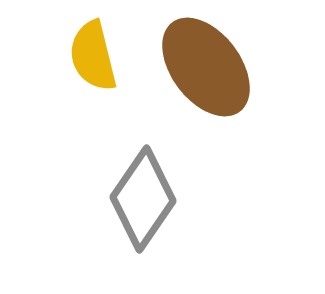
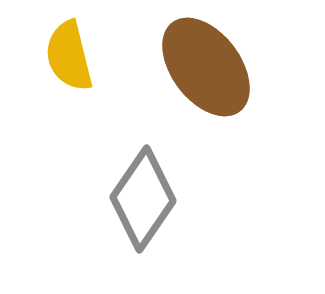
yellow semicircle: moved 24 px left
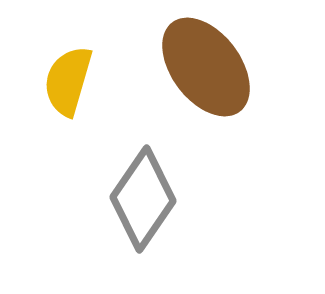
yellow semicircle: moved 1 px left, 25 px down; rotated 30 degrees clockwise
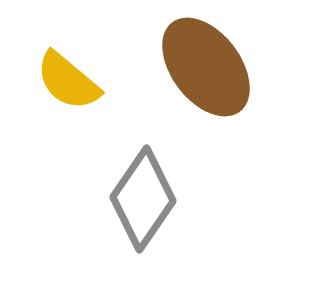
yellow semicircle: rotated 66 degrees counterclockwise
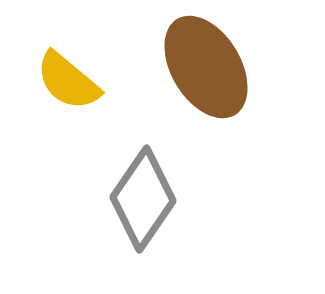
brown ellipse: rotated 6 degrees clockwise
